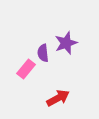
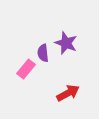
purple star: rotated 30 degrees counterclockwise
red arrow: moved 10 px right, 5 px up
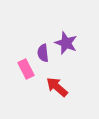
pink rectangle: rotated 66 degrees counterclockwise
red arrow: moved 11 px left, 6 px up; rotated 110 degrees counterclockwise
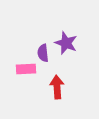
pink rectangle: rotated 66 degrees counterclockwise
red arrow: rotated 45 degrees clockwise
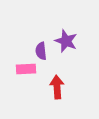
purple star: moved 2 px up
purple semicircle: moved 2 px left, 2 px up
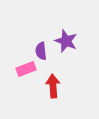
pink rectangle: rotated 18 degrees counterclockwise
red arrow: moved 4 px left, 1 px up
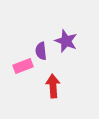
pink rectangle: moved 3 px left, 3 px up
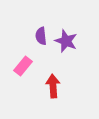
purple semicircle: moved 15 px up
pink rectangle: rotated 30 degrees counterclockwise
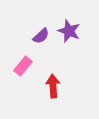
purple semicircle: rotated 126 degrees counterclockwise
purple star: moved 3 px right, 10 px up
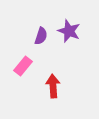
purple semicircle: rotated 30 degrees counterclockwise
